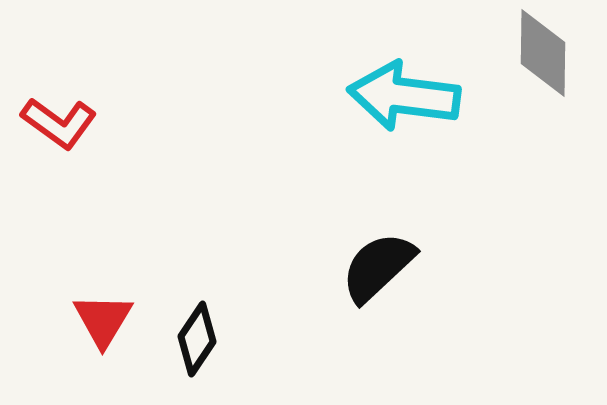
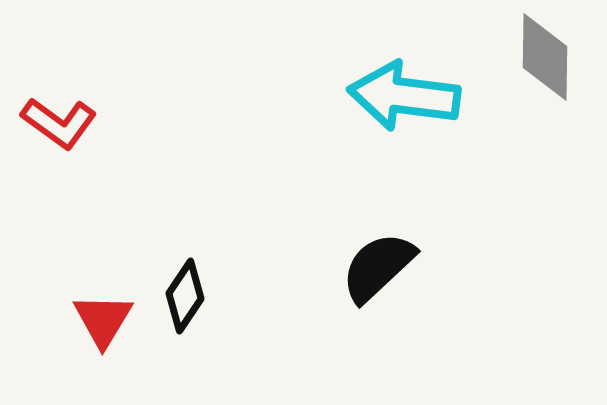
gray diamond: moved 2 px right, 4 px down
black diamond: moved 12 px left, 43 px up
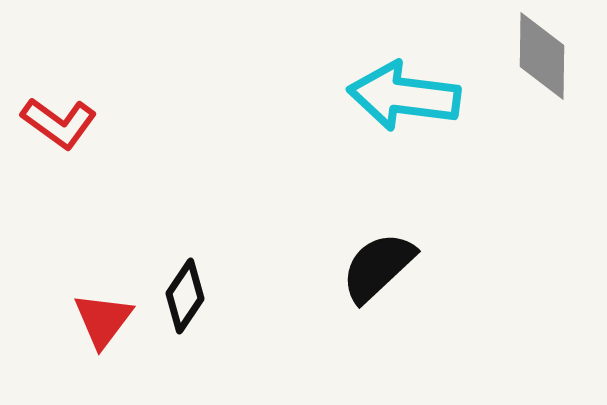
gray diamond: moved 3 px left, 1 px up
red triangle: rotated 6 degrees clockwise
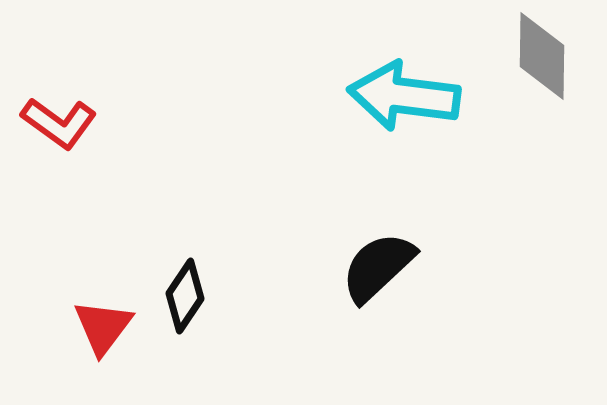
red triangle: moved 7 px down
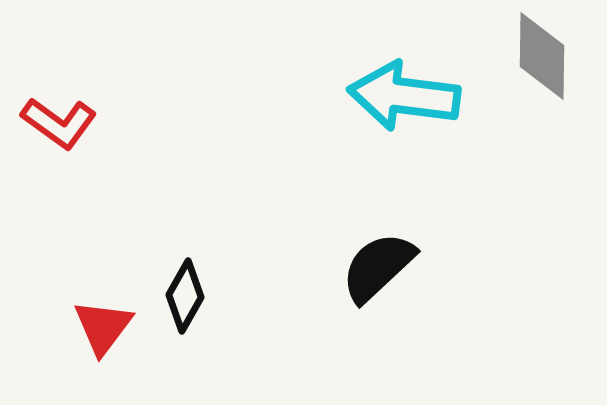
black diamond: rotated 4 degrees counterclockwise
